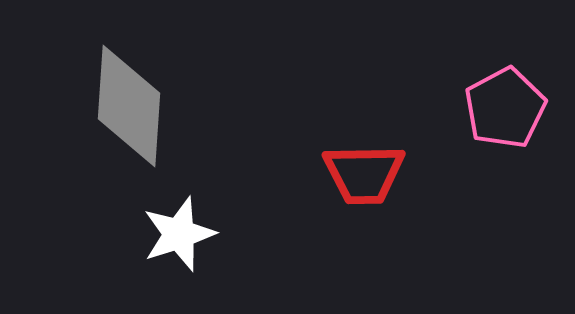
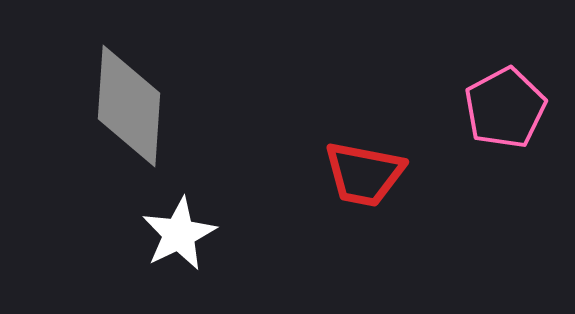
red trapezoid: rotated 12 degrees clockwise
white star: rotated 8 degrees counterclockwise
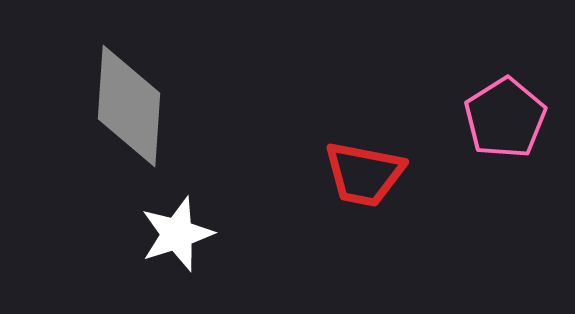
pink pentagon: moved 10 px down; rotated 4 degrees counterclockwise
white star: moved 2 px left; rotated 8 degrees clockwise
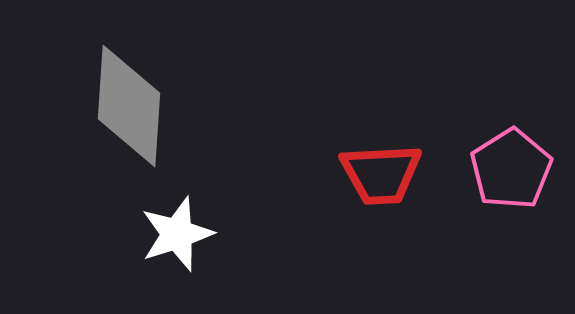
pink pentagon: moved 6 px right, 51 px down
red trapezoid: moved 17 px right; rotated 14 degrees counterclockwise
